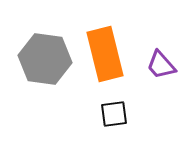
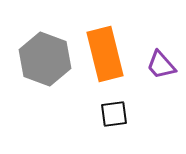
gray hexagon: rotated 12 degrees clockwise
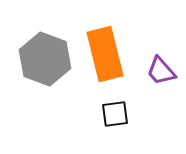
purple trapezoid: moved 6 px down
black square: moved 1 px right
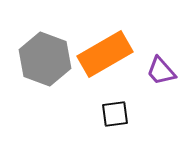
orange rectangle: rotated 74 degrees clockwise
